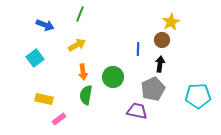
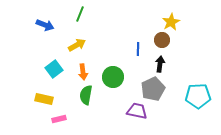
cyan square: moved 19 px right, 11 px down
pink rectangle: rotated 24 degrees clockwise
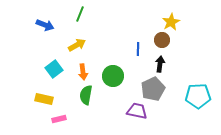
green circle: moved 1 px up
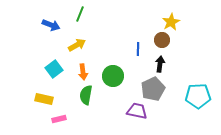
blue arrow: moved 6 px right
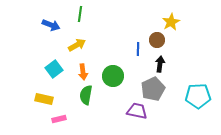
green line: rotated 14 degrees counterclockwise
brown circle: moved 5 px left
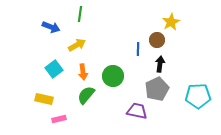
blue arrow: moved 2 px down
gray pentagon: moved 4 px right
green semicircle: rotated 30 degrees clockwise
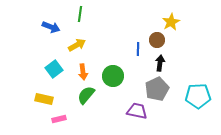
black arrow: moved 1 px up
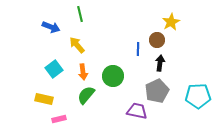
green line: rotated 21 degrees counterclockwise
yellow arrow: rotated 102 degrees counterclockwise
gray pentagon: moved 2 px down
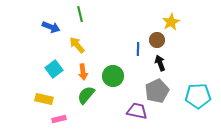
black arrow: rotated 28 degrees counterclockwise
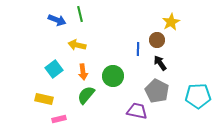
blue arrow: moved 6 px right, 7 px up
yellow arrow: rotated 36 degrees counterclockwise
black arrow: rotated 14 degrees counterclockwise
gray pentagon: rotated 20 degrees counterclockwise
